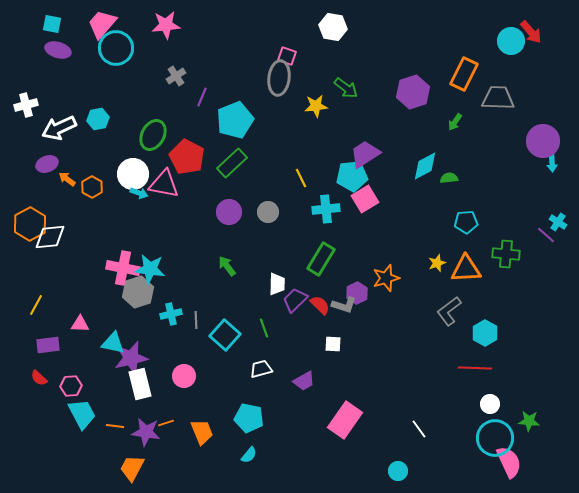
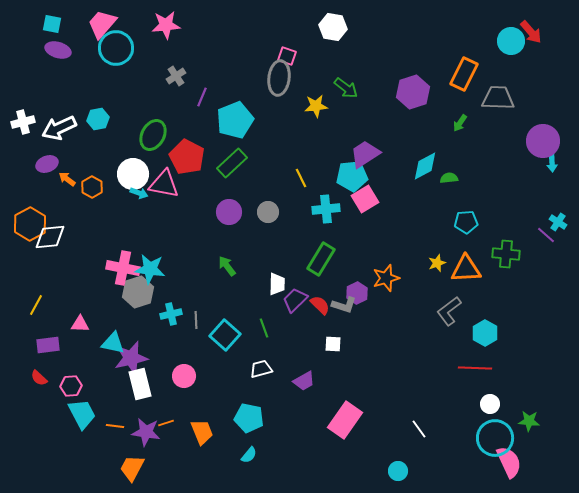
white cross at (26, 105): moved 3 px left, 17 px down
green arrow at (455, 122): moved 5 px right, 1 px down
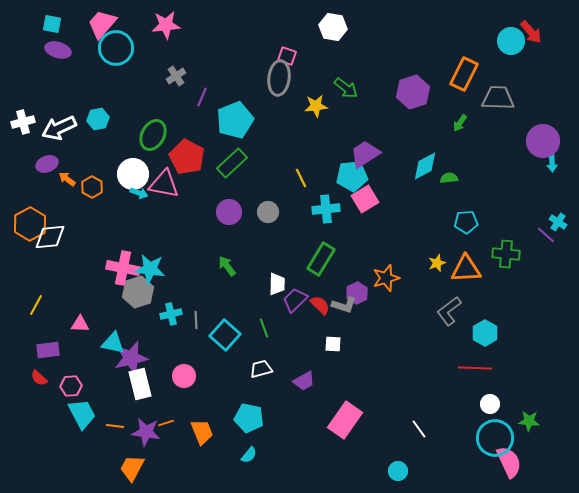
purple rectangle at (48, 345): moved 5 px down
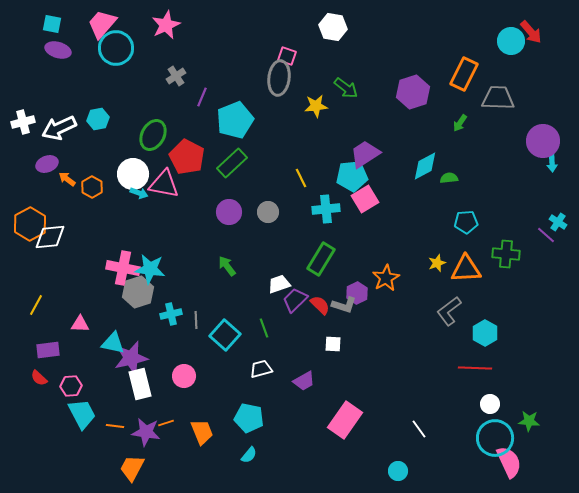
pink star at (166, 25): rotated 20 degrees counterclockwise
orange star at (386, 278): rotated 12 degrees counterclockwise
white trapezoid at (277, 284): moved 2 px right; rotated 110 degrees counterclockwise
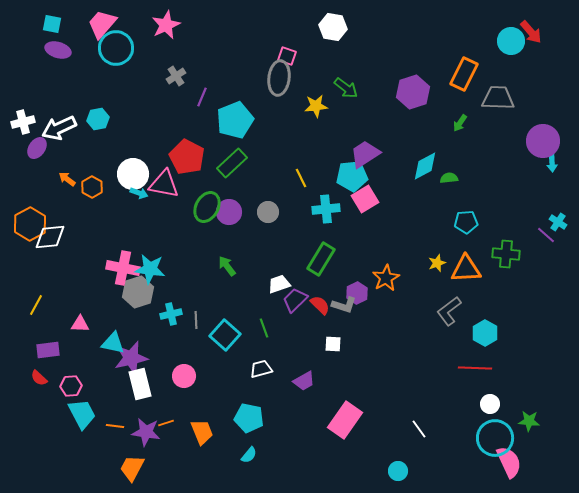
green ellipse at (153, 135): moved 54 px right, 72 px down
purple ellipse at (47, 164): moved 10 px left, 16 px up; rotated 35 degrees counterclockwise
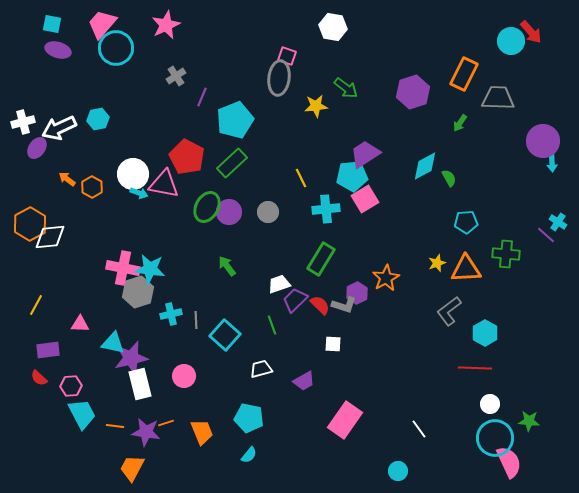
green semicircle at (449, 178): rotated 66 degrees clockwise
green line at (264, 328): moved 8 px right, 3 px up
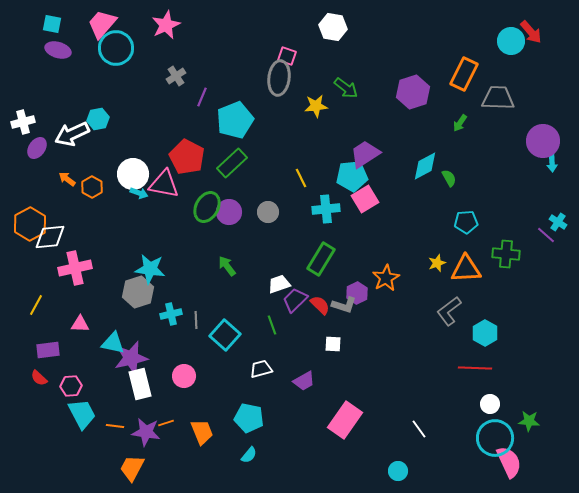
white arrow at (59, 128): moved 13 px right, 6 px down
pink cross at (123, 268): moved 48 px left; rotated 24 degrees counterclockwise
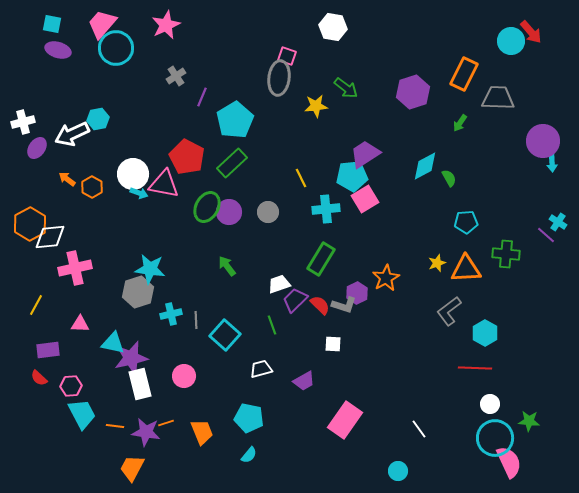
cyan pentagon at (235, 120): rotated 9 degrees counterclockwise
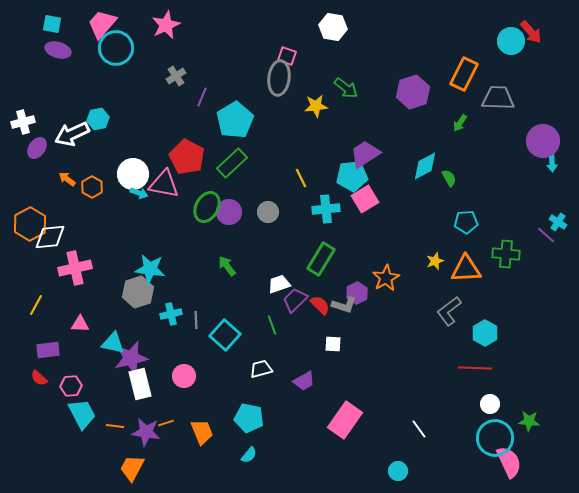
yellow star at (437, 263): moved 2 px left, 2 px up
